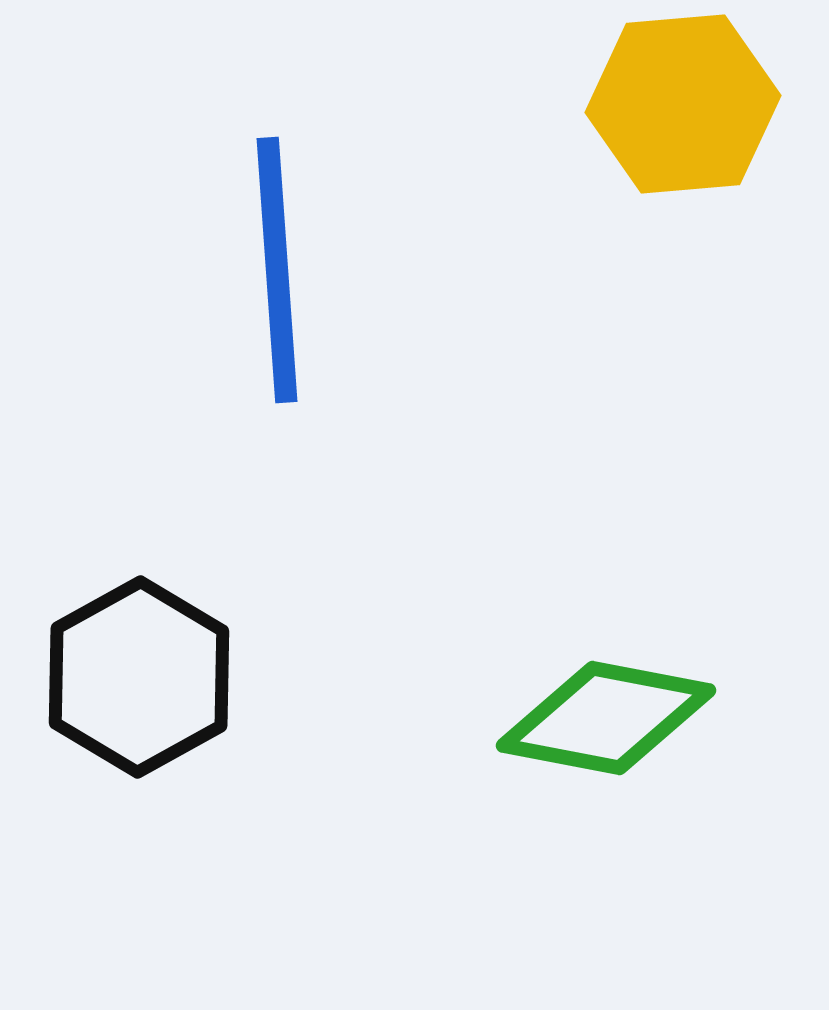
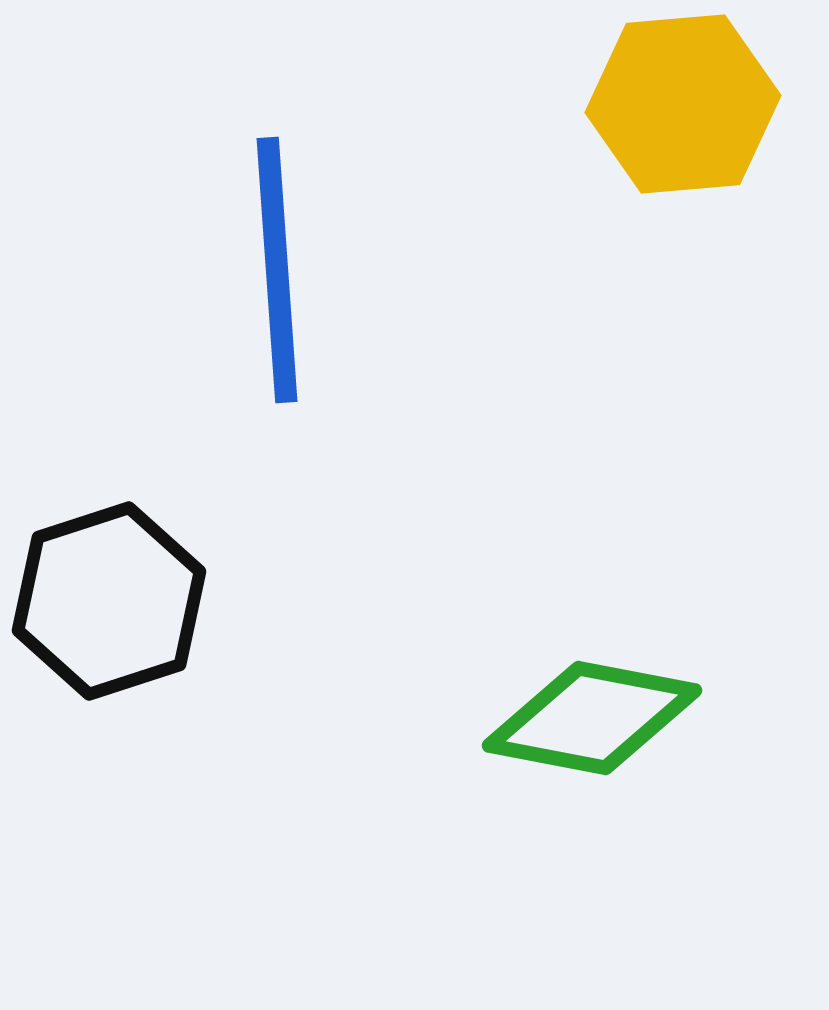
black hexagon: moved 30 px left, 76 px up; rotated 11 degrees clockwise
green diamond: moved 14 px left
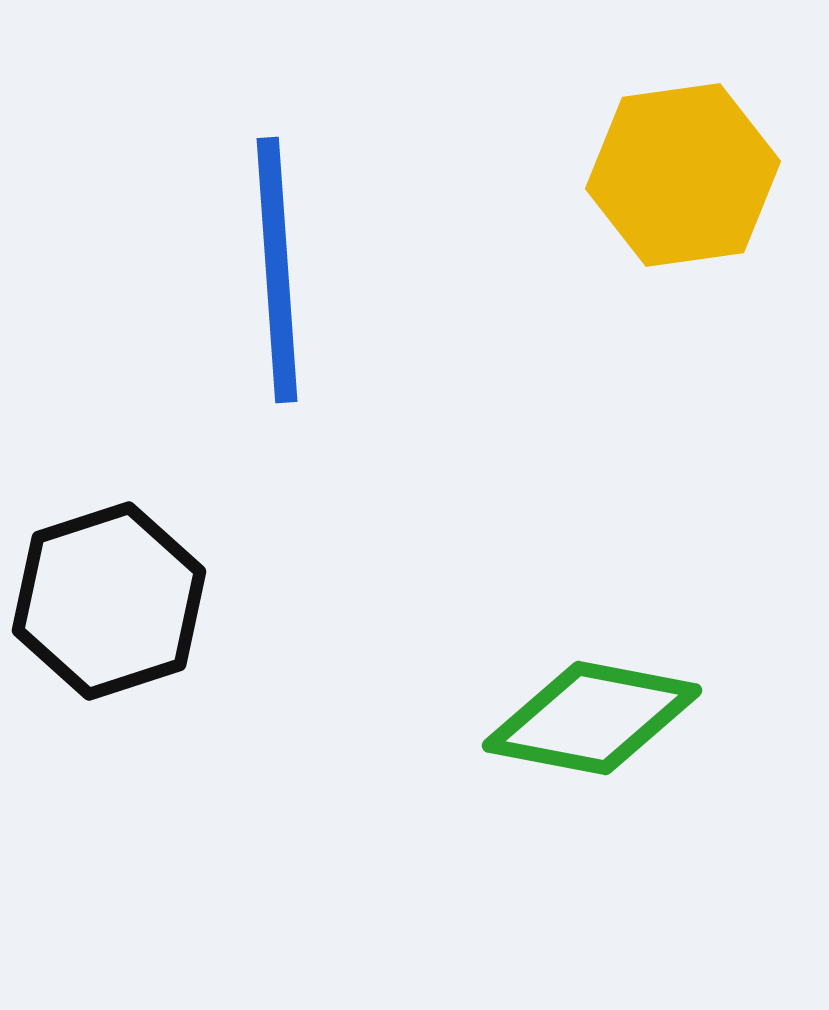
yellow hexagon: moved 71 px down; rotated 3 degrees counterclockwise
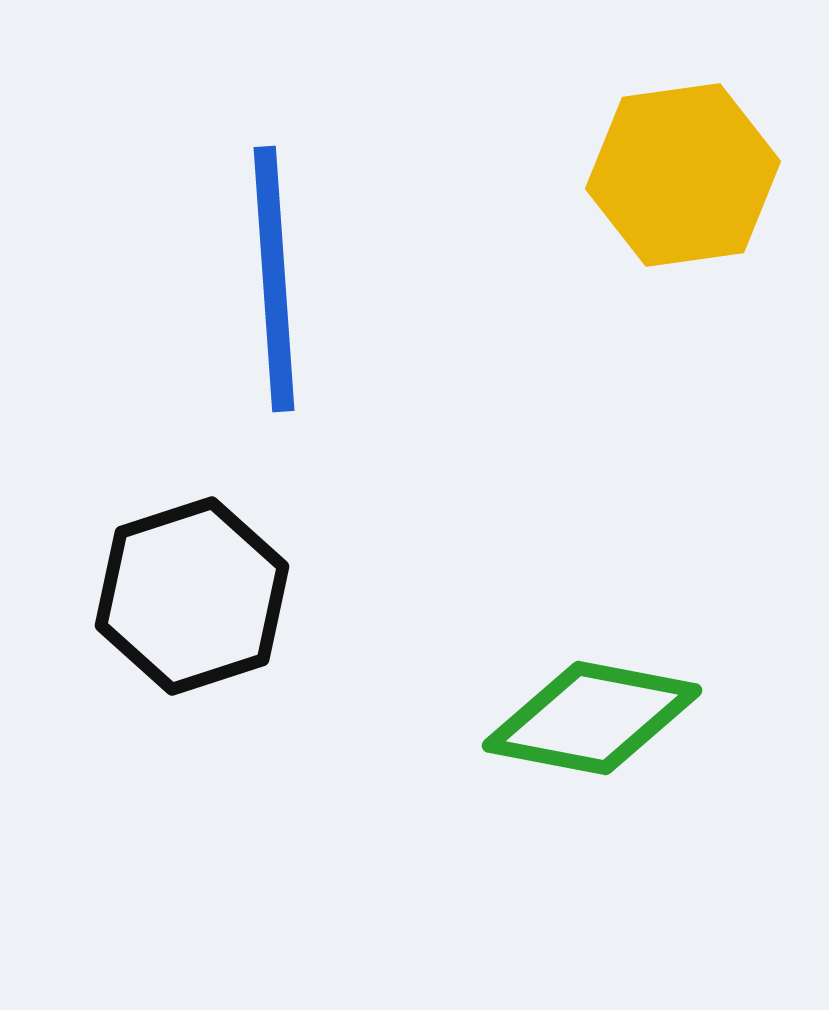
blue line: moved 3 px left, 9 px down
black hexagon: moved 83 px right, 5 px up
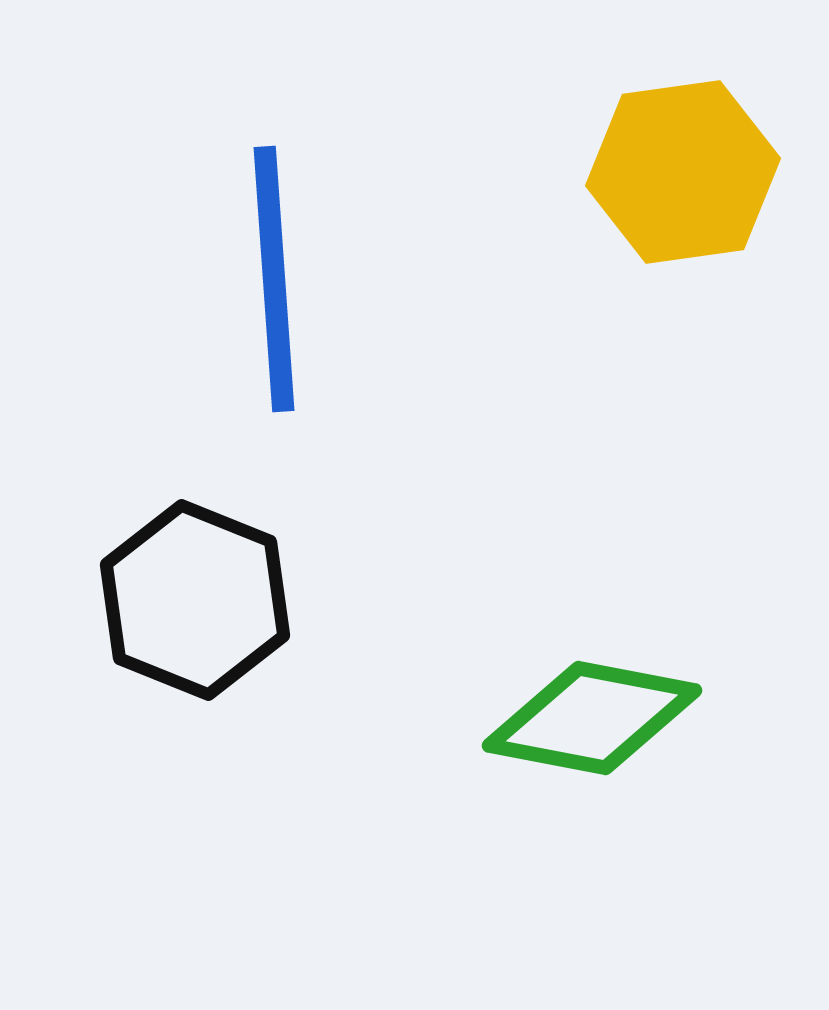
yellow hexagon: moved 3 px up
black hexagon: moved 3 px right, 4 px down; rotated 20 degrees counterclockwise
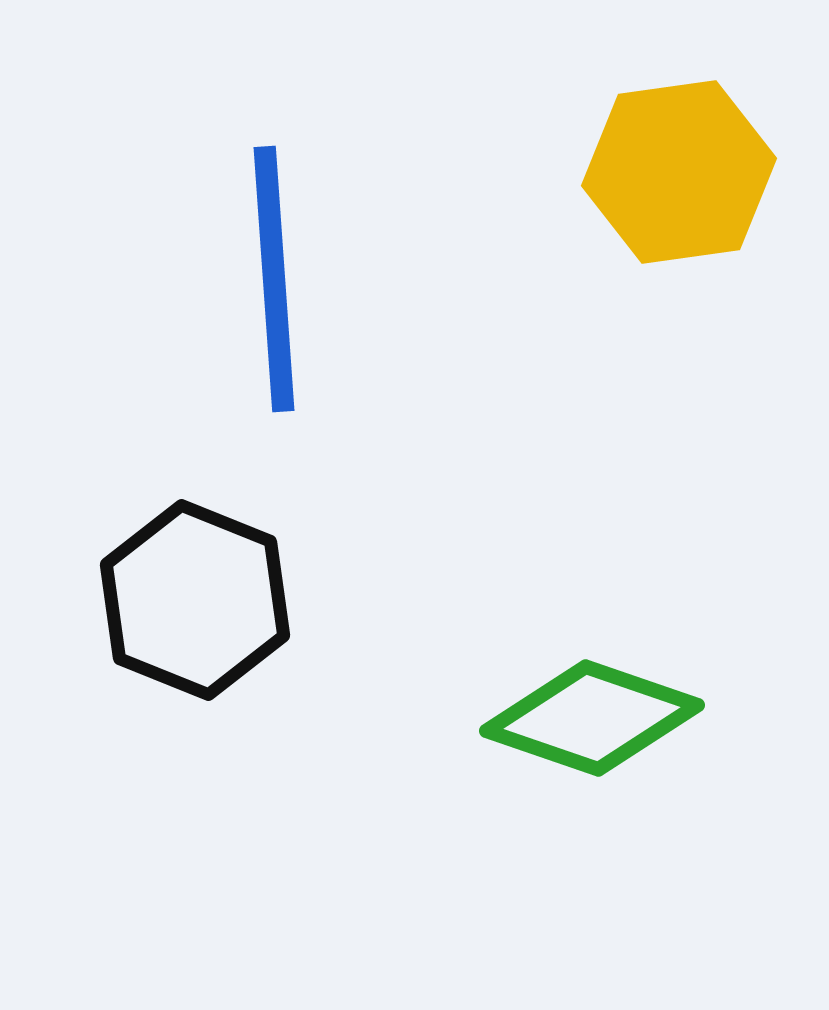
yellow hexagon: moved 4 px left
green diamond: rotated 8 degrees clockwise
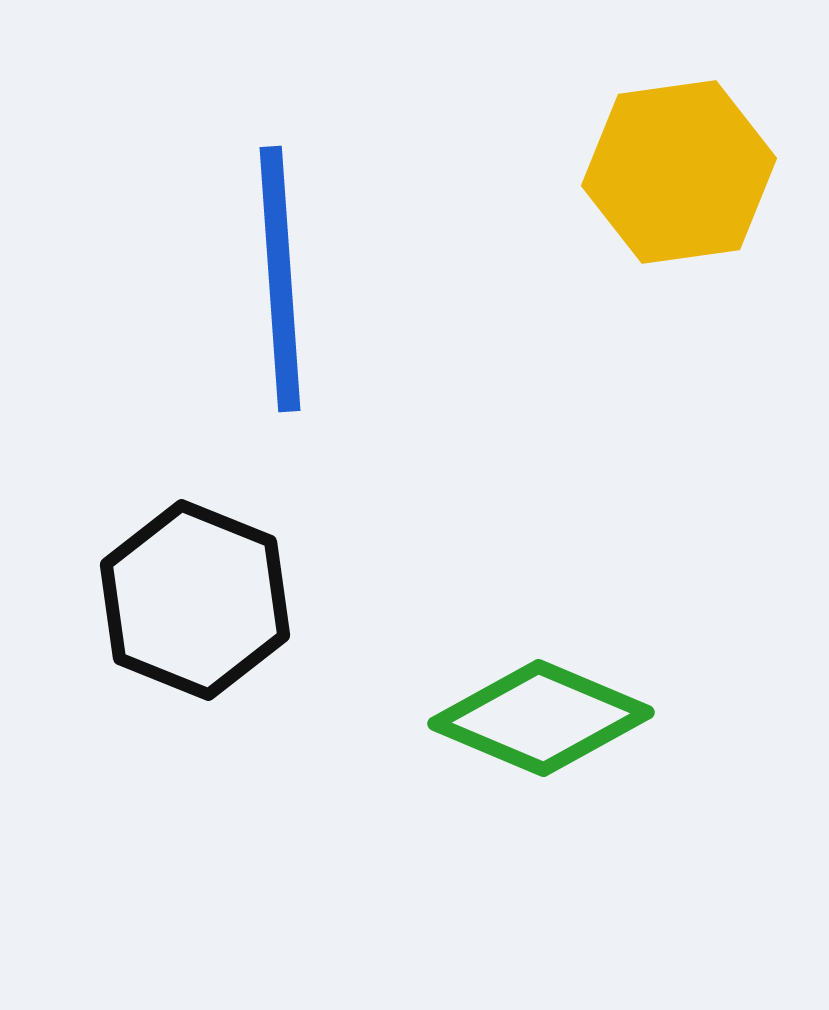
blue line: moved 6 px right
green diamond: moved 51 px left; rotated 4 degrees clockwise
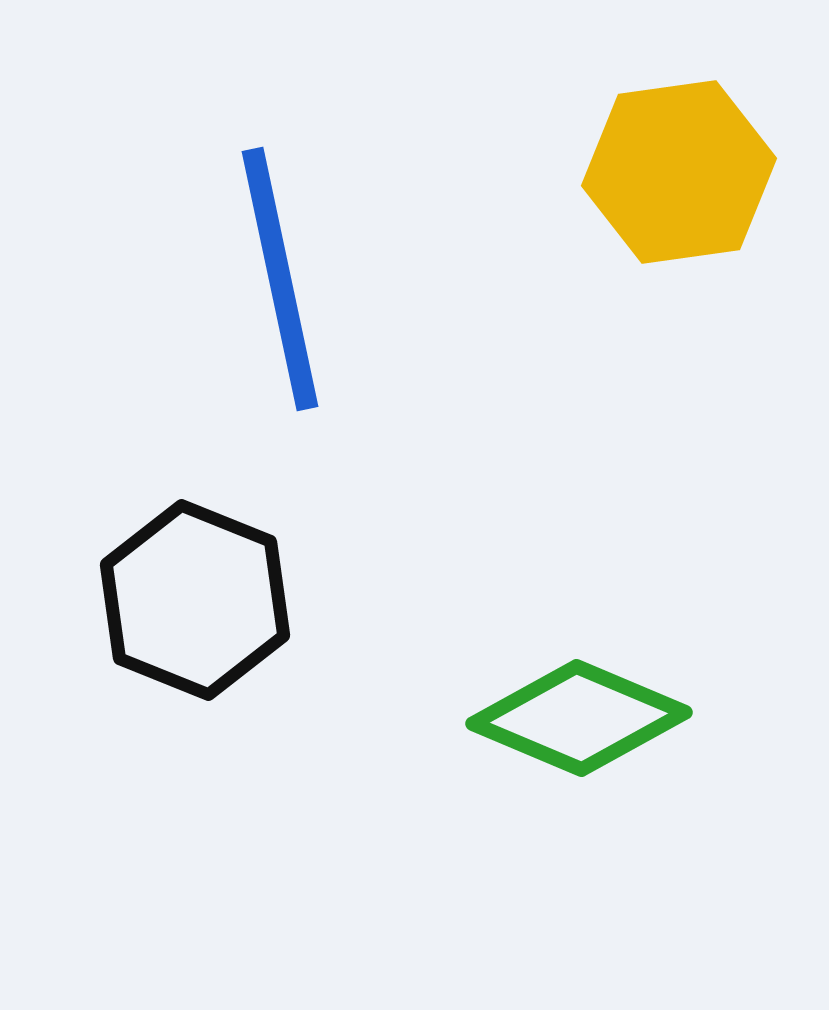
blue line: rotated 8 degrees counterclockwise
green diamond: moved 38 px right
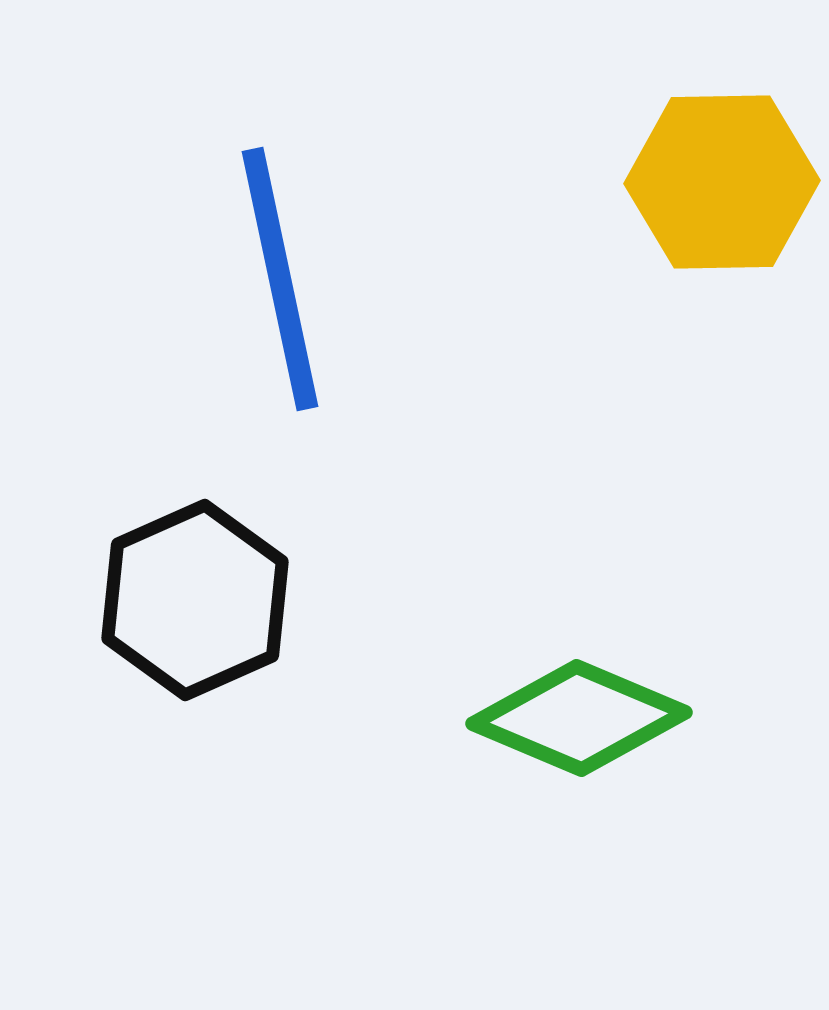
yellow hexagon: moved 43 px right, 10 px down; rotated 7 degrees clockwise
black hexagon: rotated 14 degrees clockwise
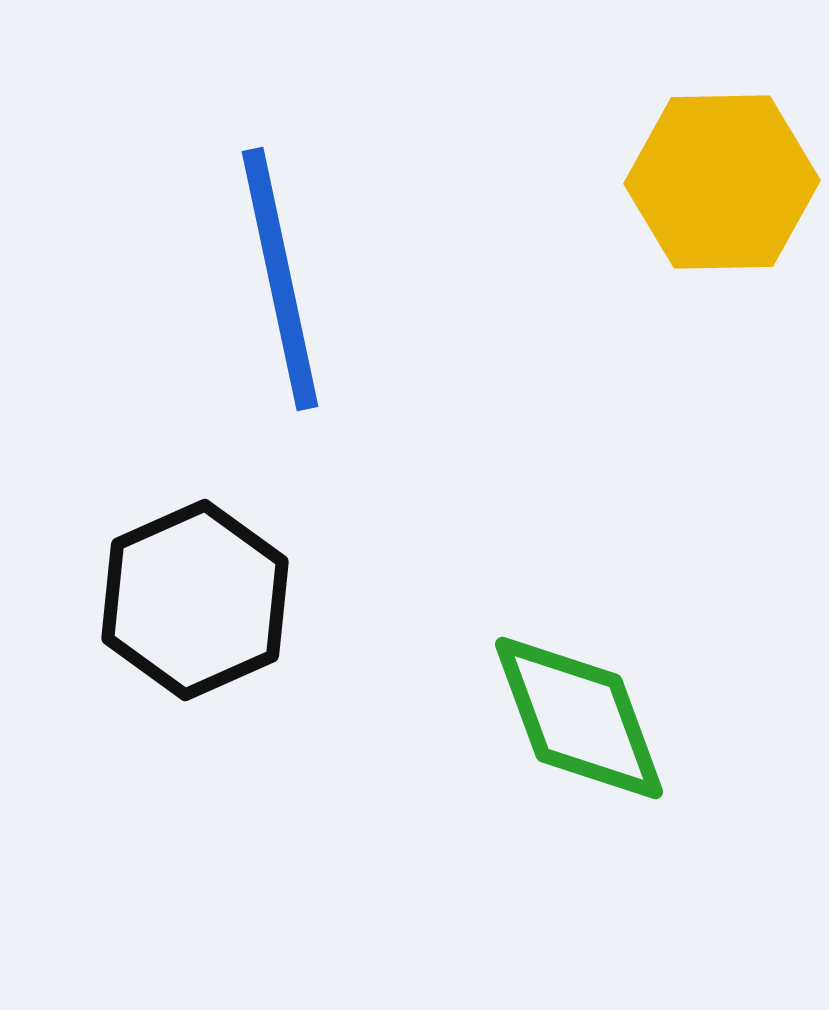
green diamond: rotated 47 degrees clockwise
